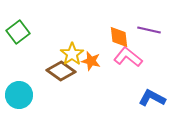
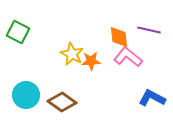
green square: rotated 25 degrees counterclockwise
yellow star: rotated 10 degrees counterclockwise
orange star: rotated 18 degrees counterclockwise
brown diamond: moved 1 px right, 31 px down
cyan circle: moved 7 px right
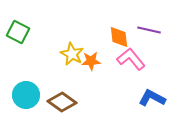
pink L-shape: moved 3 px right, 2 px down; rotated 12 degrees clockwise
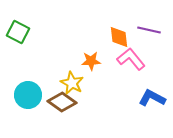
yellow star: moved 29 px down
cyan circle: moved 2 px right
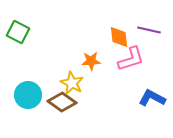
pink L-shape: rotated 112 degrees clockwise
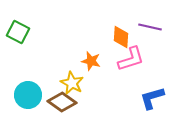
purple line: moved 1 px right, 3 px up
orange diamond: moved 2 px right; rotated 10 degrees clockwise
orange star: rotated 18 degrees clockwise
blue L-shape: rotated 44 degrees counterclockwise
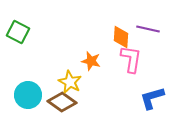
purple line: moved 2 px left, 2 px down
pink L-shape: rotated 64 degrees counterclockwise
yellow star: moved 2 px left, 1 px up
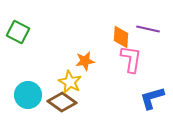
orange star: moved 6 px left; rotated 24 degrees counterclockwise
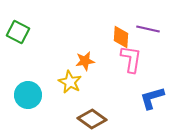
brown diamond: moved 30 px right, 17 px down
